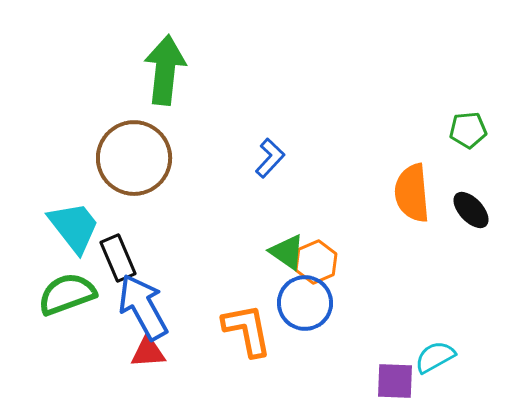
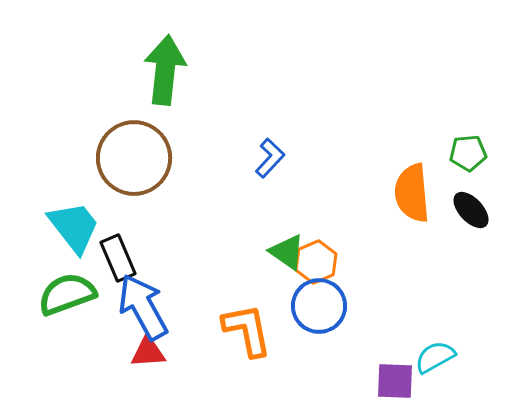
green pentagon: moved 23 px down
blue circle: moved 14 px right, 3 px down
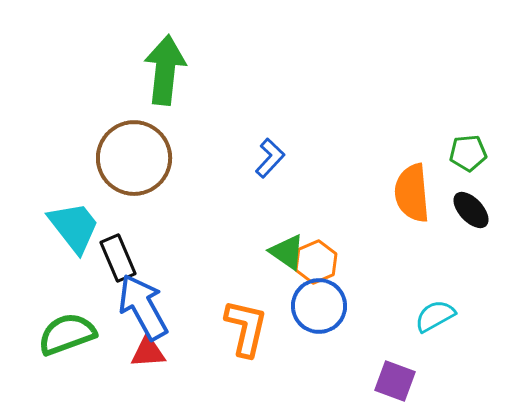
green semicircle: moved 40 px down
orange L-shape: moved 1 px left, 2 px up; rotated 24 degrees clockwise
cyan semicircle: moved 41 px up
purple square: rotated 18 degrees clockwise
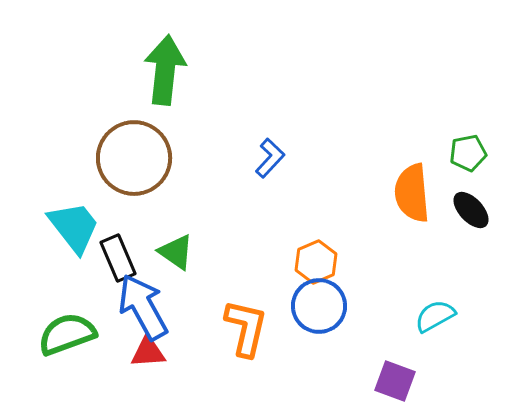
green pentagon: rotated 6 degrees counterclockwise
green triangle: moved 111 px left
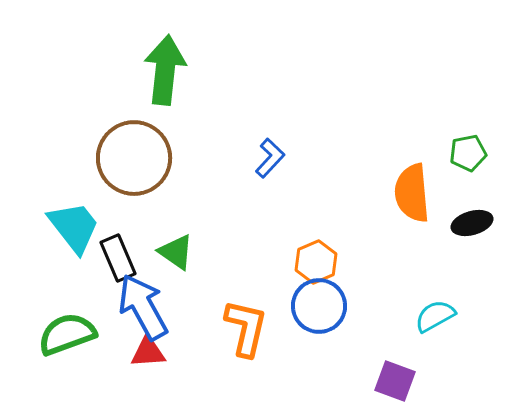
black ellipse: moved 1 px right, 13 px down; rotated 63 degrees counterclockwise
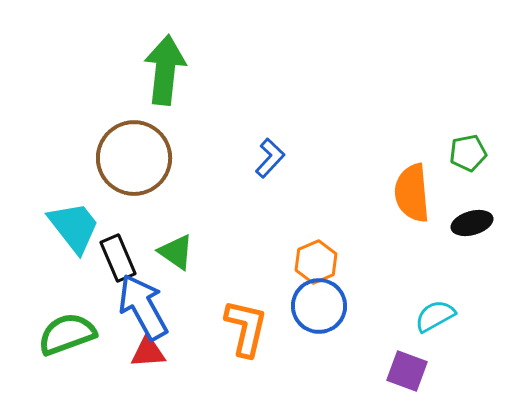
purple square: moved 12 px right, 10 px up
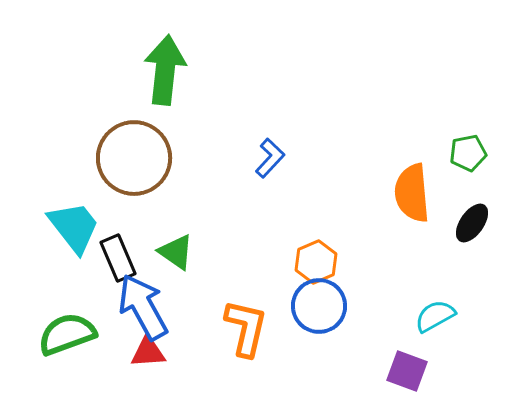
black ellipse: rotated 39 degrees counterclockwise
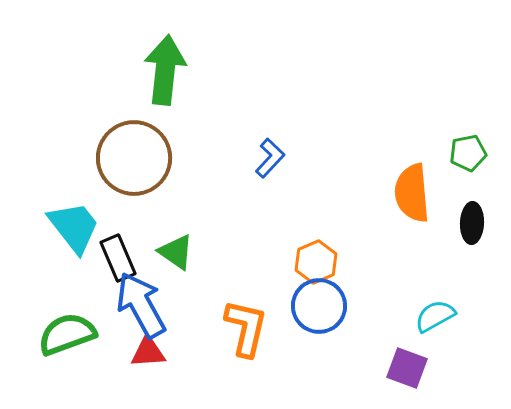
black ellipse: rotated 33 degrees counterclockwise
blue arrow: moved 2 px left, 2 px up
purple square: moved 3 px up
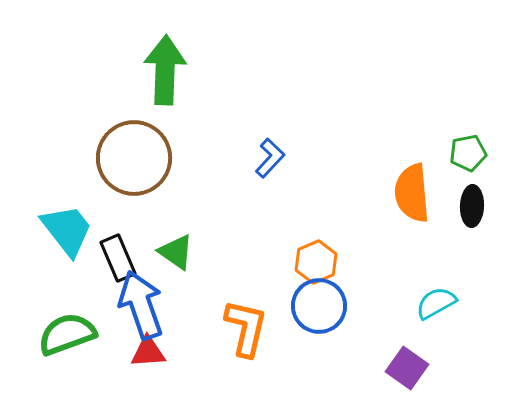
green arrow: rotated 4 degrees counterclockwise
black ellipse: moved 17 px up
cyan trapezoid: moved 7 px left, 3 px down
blue arrow: rotated 10 degrees clockwise
cyan semicircle: moved 1 px right, 13 px up
purple square: rotated 15 degrees clockwise
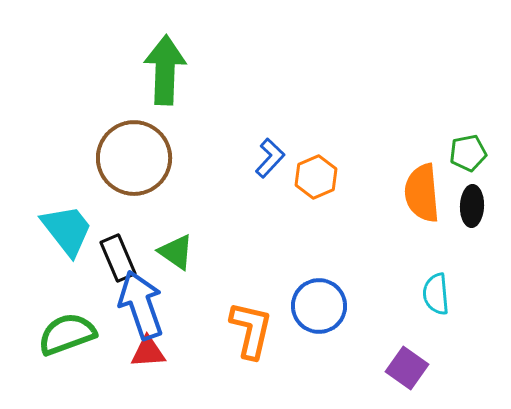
orange semicircle: moved 10 px right
orange hexagon: moved 85 px up
cyan semicircle: moved 9 px up; rotated 66 degrees counterclockwise
orange L-shape: moved 5 px right, 2 px down
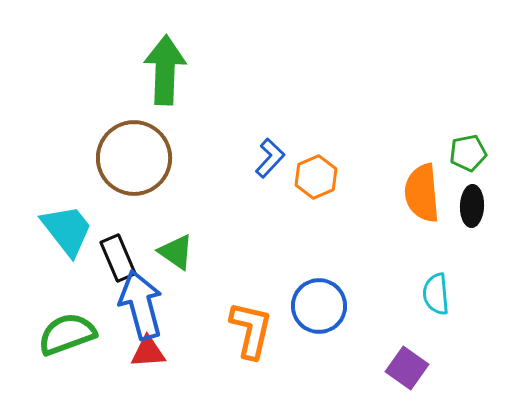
blue arrow: rotated 4 degrees clockwise
